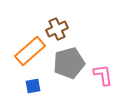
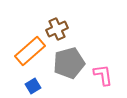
blue square: rotated 21 degrees counterclockwise
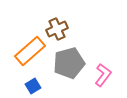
pink L-shape: rotated 45 degrees clockwise
